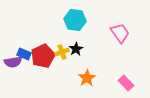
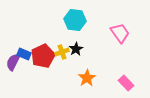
purple semicircle: rotated 126 degrees clockwise
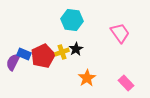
cyan hexagon: moved 3 px left
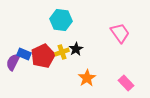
cyan hexagon: moved 11 px left
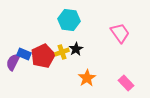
cyan hexagon: moved 8 px right
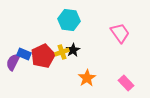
black star: moved 3 px left, 1 px down
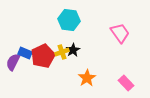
blue rectangle: moved 1 px right, 1 px up
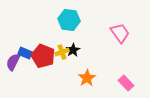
red pentagon: rotated 25 degrees counterclockwise
